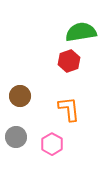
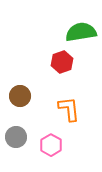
red hexagon: moved 7 px left, 1 px down
pink hexagon: moved 1 px left, 1 px down
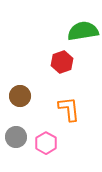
green semicircle: moved 2 px right, 1 px up
pink hexagon: moved 5 px left, 2 px up
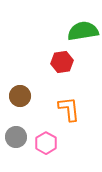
red hexagon: rotated 10 degrees clockwise
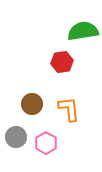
brown circle: moved 12 px right, 8 px down
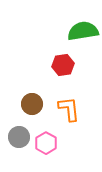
red hexagon: moved 1 px right, 3 px down
gray circle: moved 3 px right
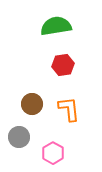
green semicircle: moved 27 px left, 5 px up
pink hexagon: moved 7 px right, 10 px down
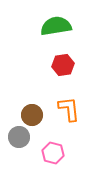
brown circle: moved 11 px down
pink hexagon: rotated 15 degrees counterclockwise
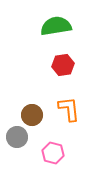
gray circle: moved 2 px left
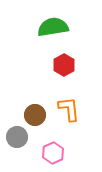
green semicircle: moved 3 px left, 1 px down
red hexagon: moved 1 px right; rotated 20 degrees counterclockwise
brown circle: moved 3 px right
pink hexagon: rotated 20 degrees clockwise
